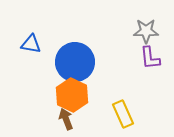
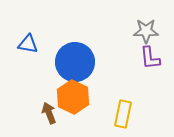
blue triangle: moved 3 px left
orange hexagon: moved 1 px right, 2 px down
yellow rectangle: rotated 36 degrees clockwise
brown arrow: moved 17 px left, 6 px up
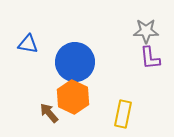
brown arrow: rotated 20 degrees counterclockwise
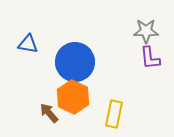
yellow rectangle: moved 9 px left
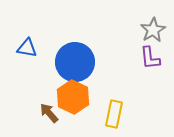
gray star: moved 7 px right, 1 px up; rotated 30 degrees counterclockwise
blue triangle: moved 1 px left, 4 px down
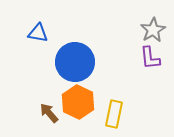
blue triangle: moved 11 px right, 15 px up
orange hexagon: moved 5 px right, 5 px down
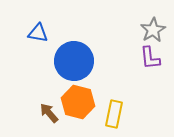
blue circle: moved 1 px left, 1 px up
orange hexagon: rotated 12 degrees counterclockwise
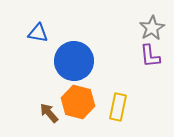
gray star: moved 1 px left, 2 px up
purple L-shape: moved 2 px up
yellow rectangle: moved 4 px right, 7 px up
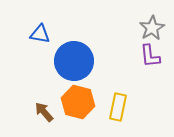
blue triangle: moved 2 px right, 1 px down
brown arrow: moved 5 px left, 1 px up
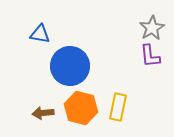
blue circle: moved 4 px left, 5 px down
orange hexagon: moved 3 px right, 6 px down
brown arrow: moved 1 px left, 1 px down; rotated 55 degrees counterclockwise
